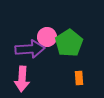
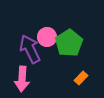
purple arrow: rotated 112 degrees counterclockwise
orange rectangle: moved 2 px right; rotated 48 degrees clockwise
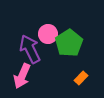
pink circle: moved 1 px right, 3 px up
pink arrow: moved 3 px up; rotated 20 degrees clockwise
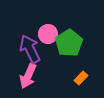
pink arrow: moved 6 px right
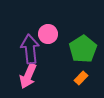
green pentagon: moved 14 px right, 6 px down
purple arrow: rotated 20 degrees clockwise
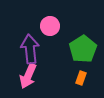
pink circle: moved 2 px right, 8 px up
orange rectangle: rotated 24 degrees counterclockwise
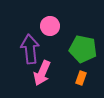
green pentagon: rotated 28 degrees counterclockwise
pink arrow: moved 14 px right, 3 px up
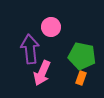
pink circle: moved 1 px right, 1 px down
green pentagon: moved 1 px left, 7 px down
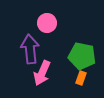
pink circle: moved 4 px left, 4 px up
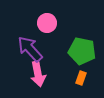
purple arrow: rotated 36 degrees counterclockwise
green pentagon: moved 5 px up
pink arrow: moved 4 px left, 1 px down; rotated 35 degrees counterclockwise
